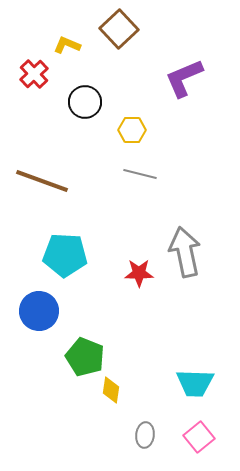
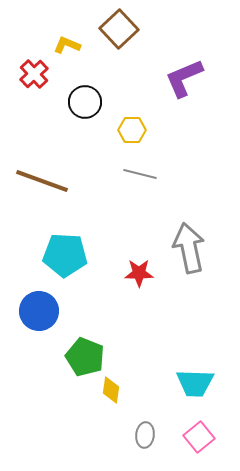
gray arrow: moved 4 px right, 4 px up
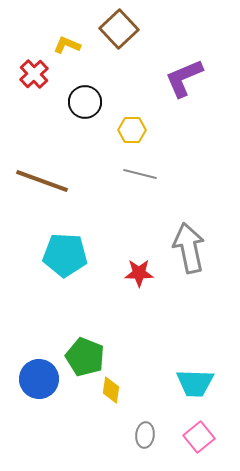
blue circle: moved 68 px down
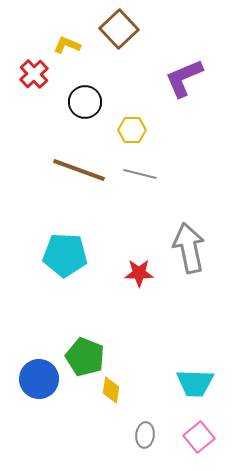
brown line: moved 37 px right, 11 px up
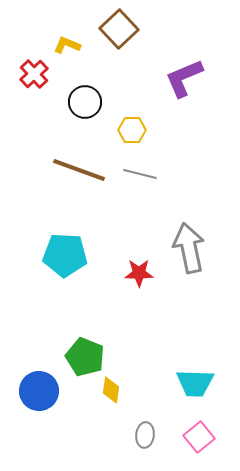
blue circle: moved 12 px down
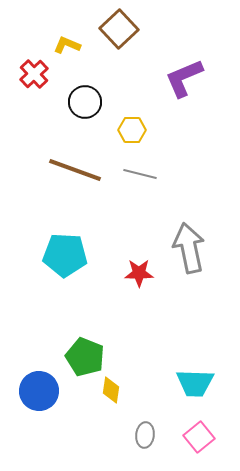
brown line: moved 4 px left
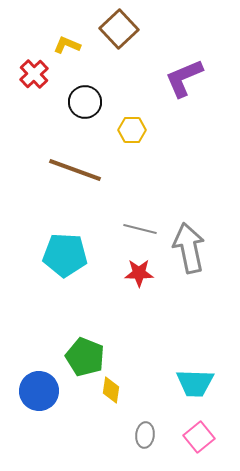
gray line: moved 55 px down
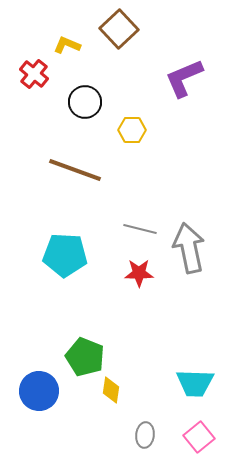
red cross: rotated 8 degrees counterclockwise
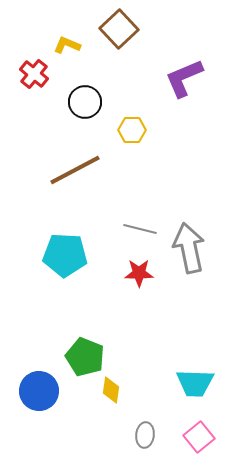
brown line: rotated 48 degrees counterclockwise
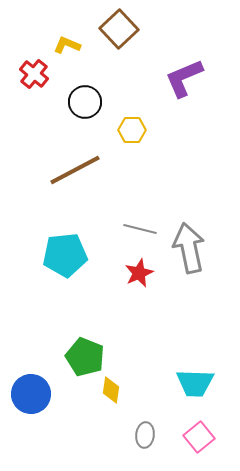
cyan pentagon: rotated 9 degrees counterclockwise
red star: rotated 24 degrees counterclockwise
blue circle: moved 8 px left, 3 px down
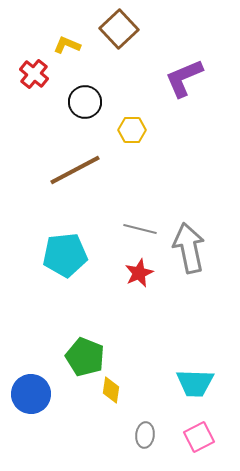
pink square: rotated 12 degrees clockwise
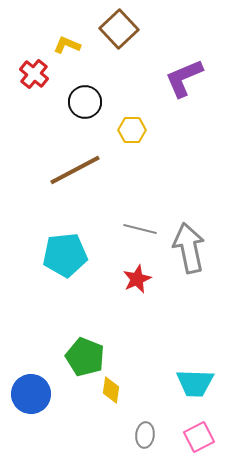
red star: moved 2 px left, 6 px down
